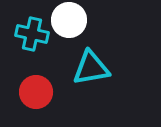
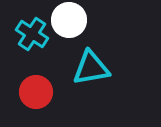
cyan cross: rotated 20 degrees clockwise
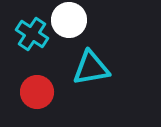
red circle: moved 1 px right
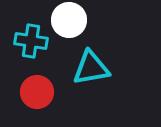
cyan cross: moved 1 px left, 7 px down; rotated 24 degrees counterclockwise
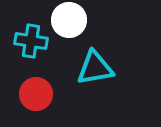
cyan triangle: moved 4 px right
red circle: moved 1 px left, 2 px down
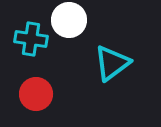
cyan cross: moved 2 px up
cyan triangle: moved 17 px right, 5 px up; rotated 27 degrees counterclockwise
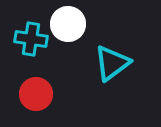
white circle: moved 1 px left, 4 px down
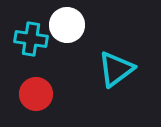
white circle: moved 1 px left, 1 px down
cyan triangle: moved 4 px right, 6 px down
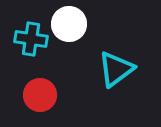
white circle: moved 2 px right, 1 px up
red circle: moved 4 px right, 1 px down
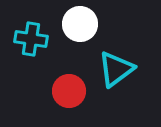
white circle: moved 11 px right
red circle: moved 29 px right, 4 px up
